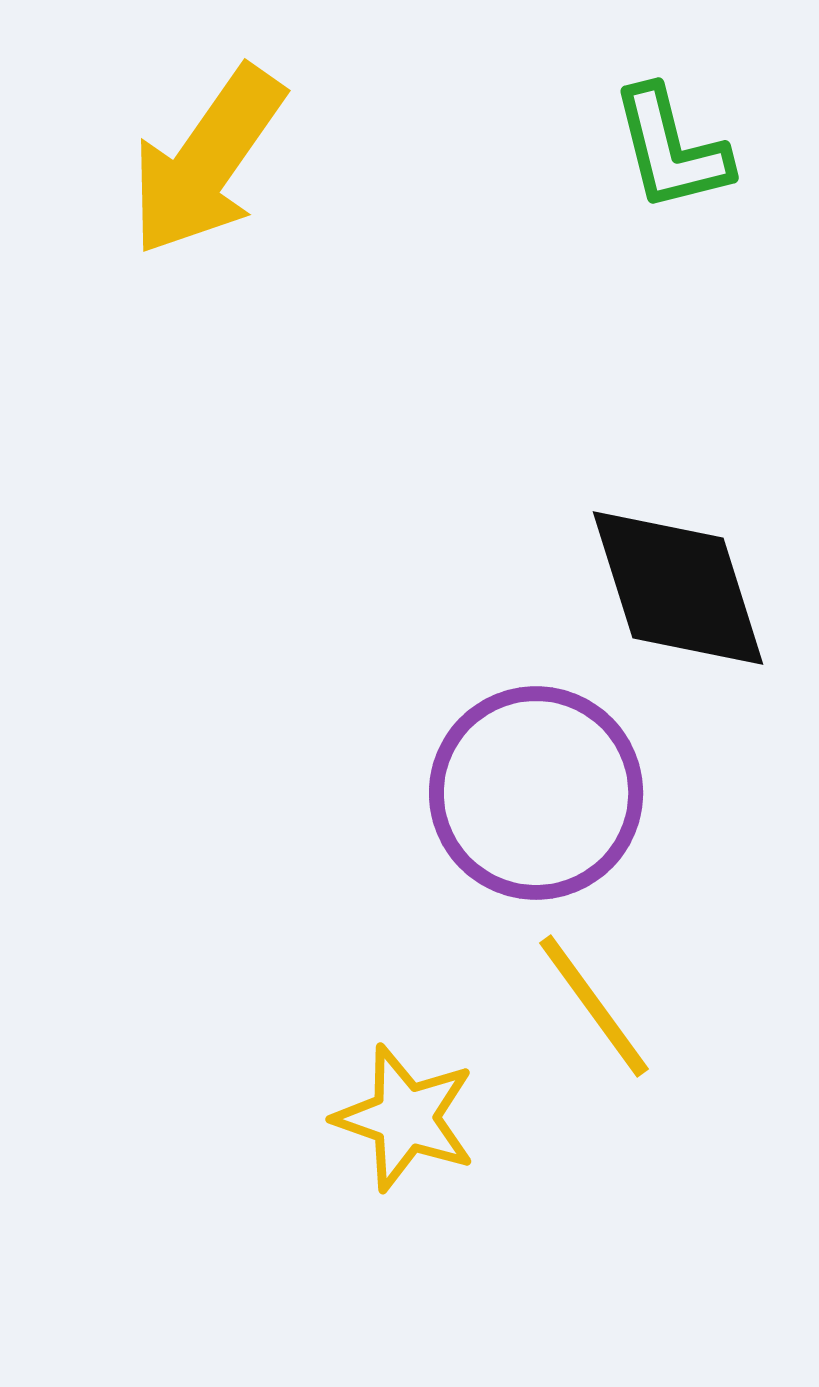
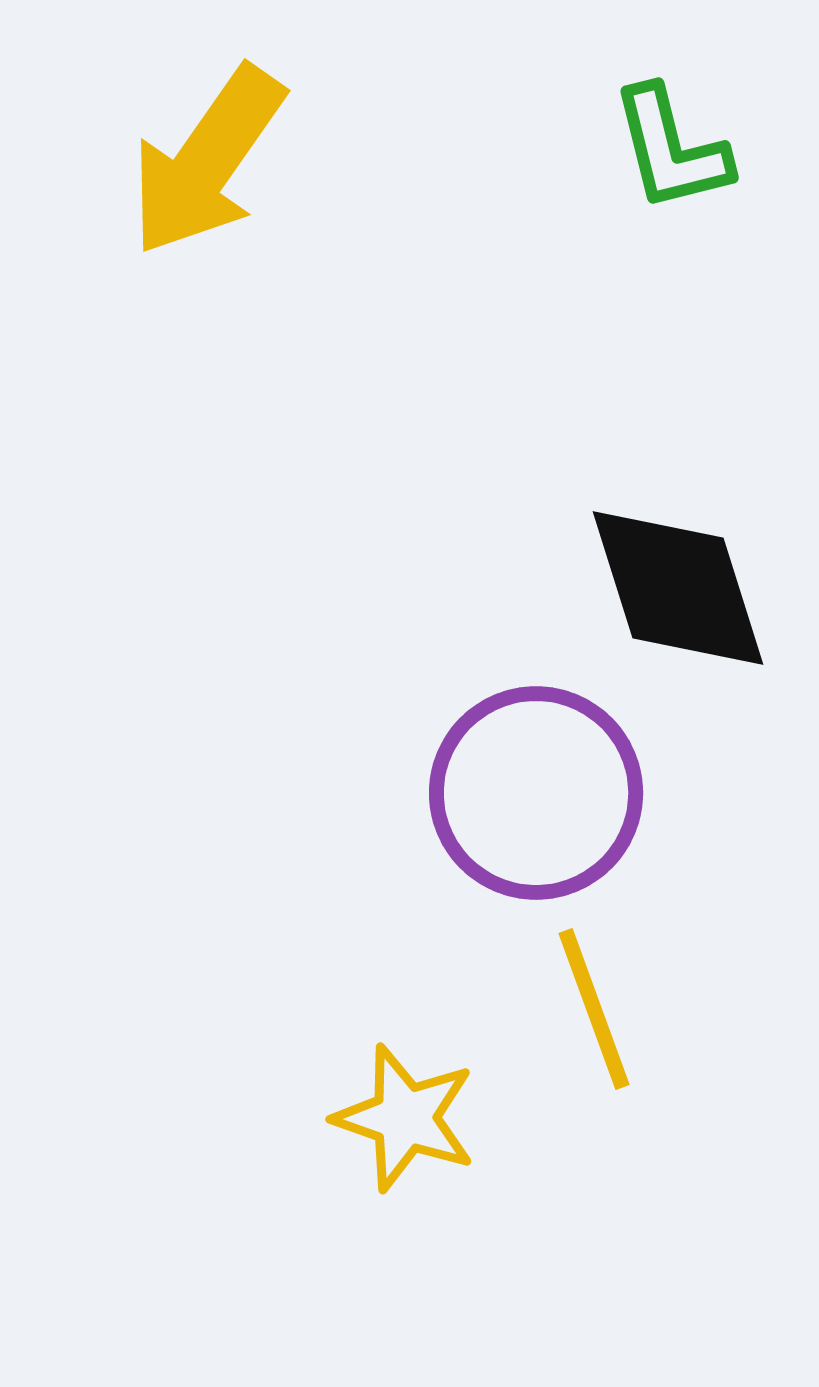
yellow line: moved 3 px down; rotated 16 degrees clockwise
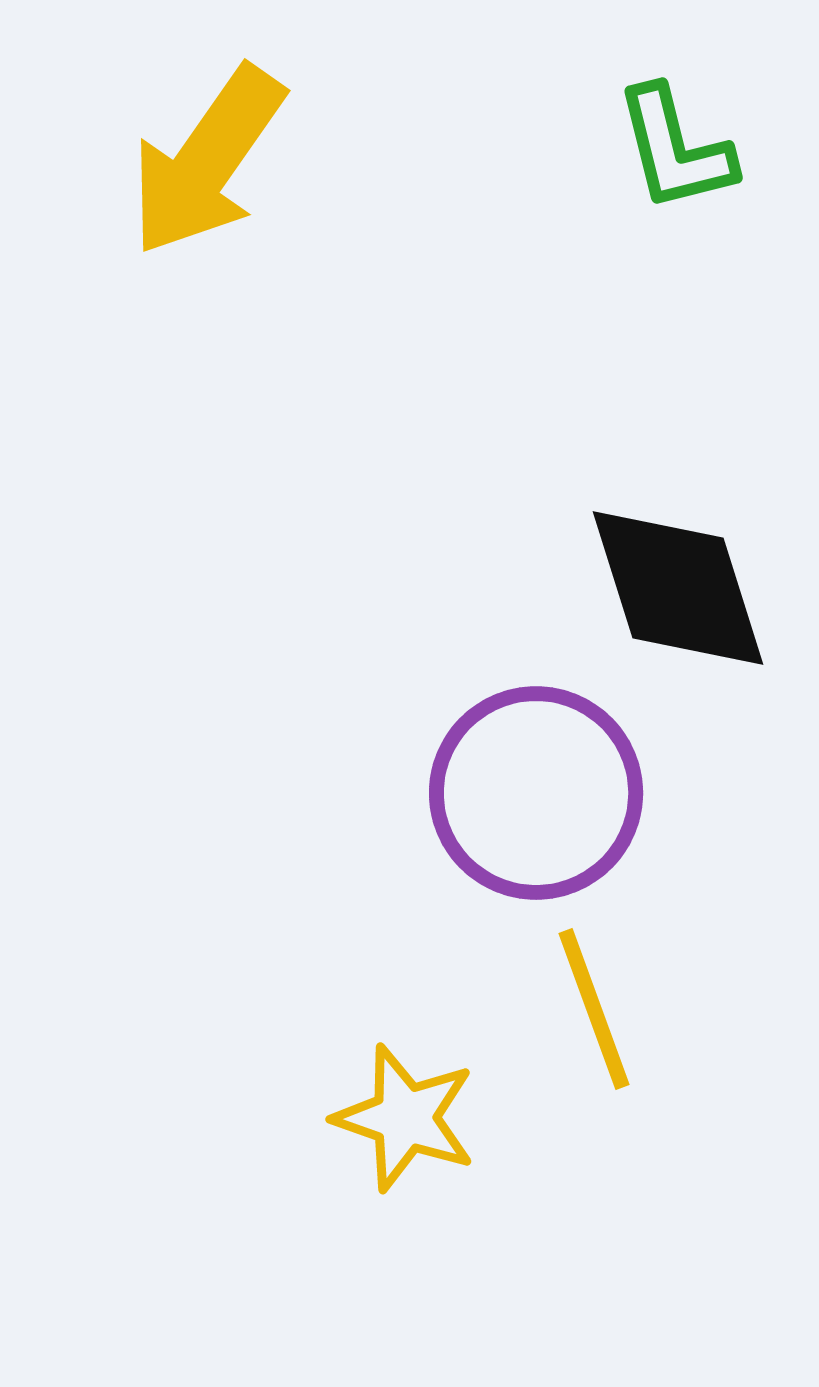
green L-shape: moved 4 px right
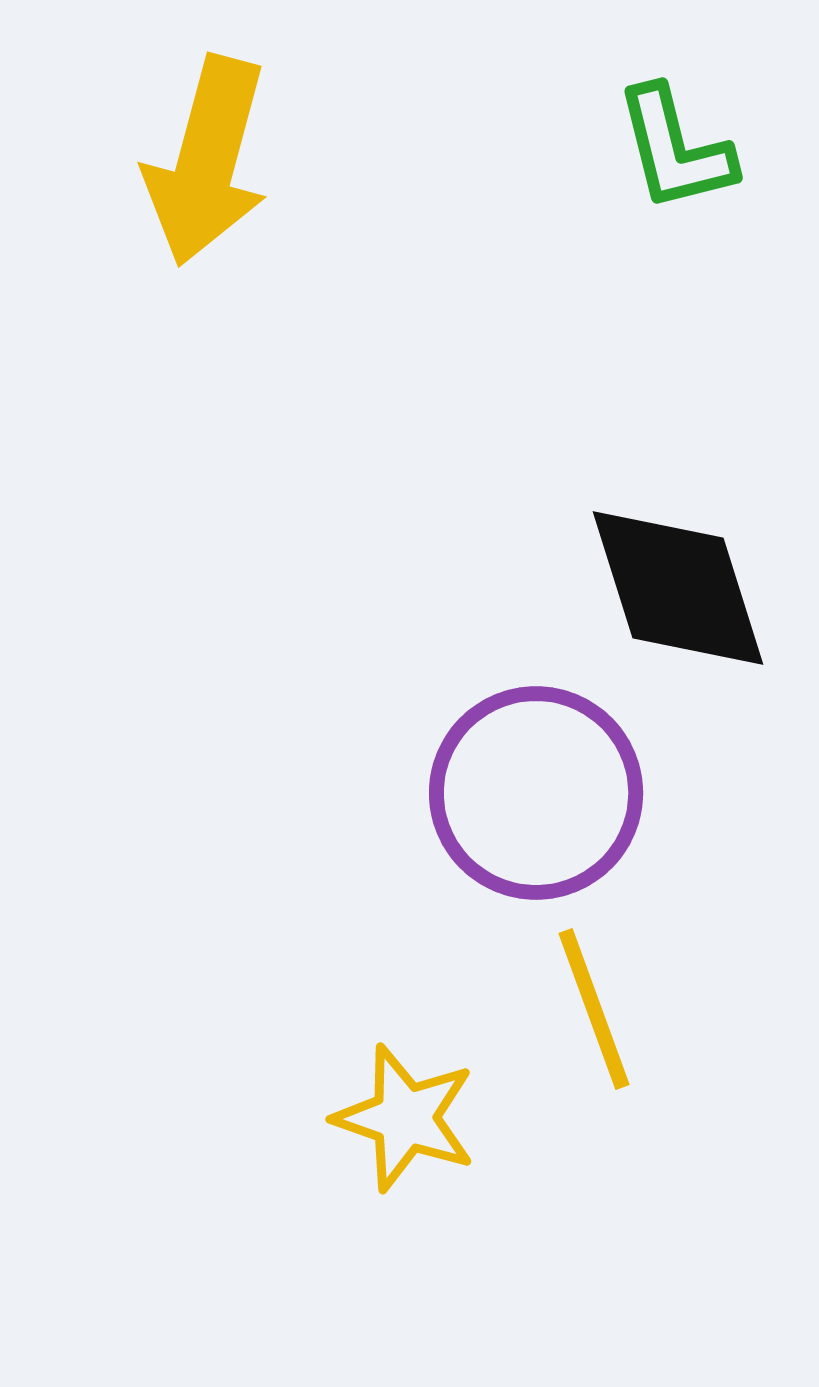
yellow arrow: rotated 20 degrees counterclockwise
